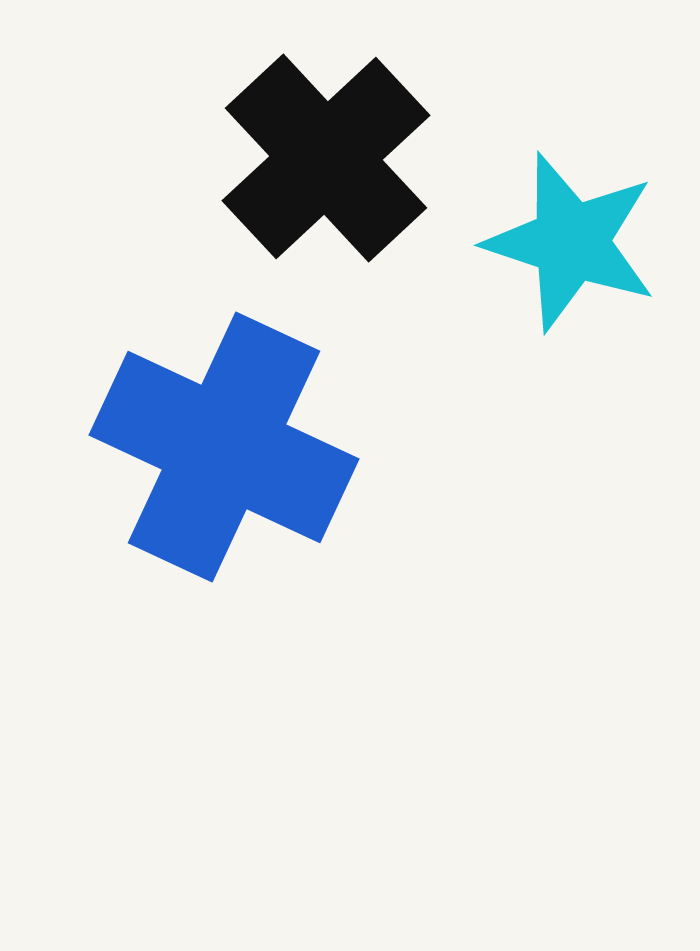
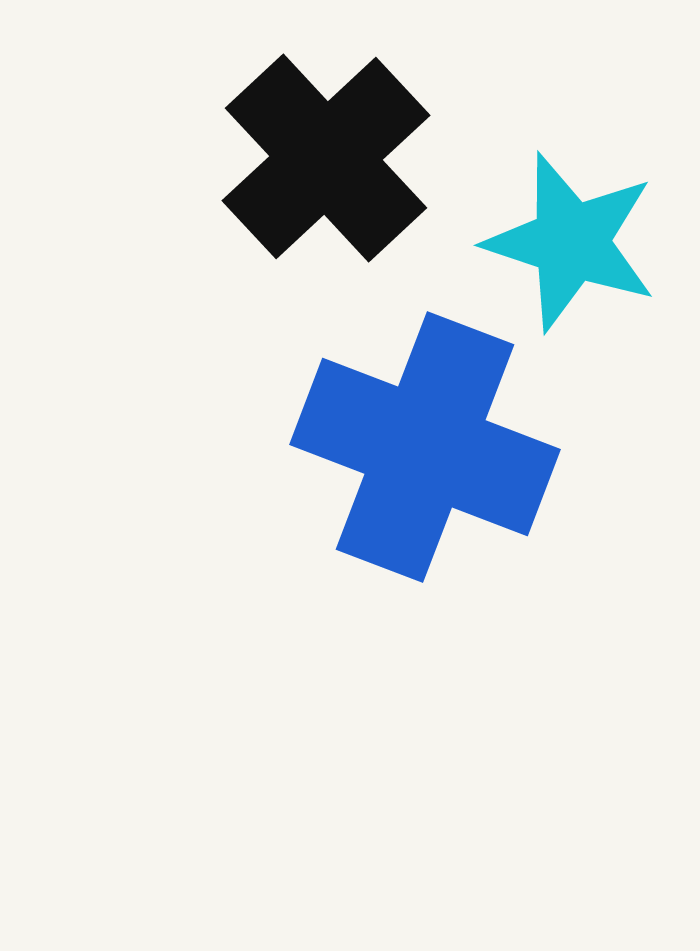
blue cross: moved 201 px right; rotated 4 degrees counterclockwise
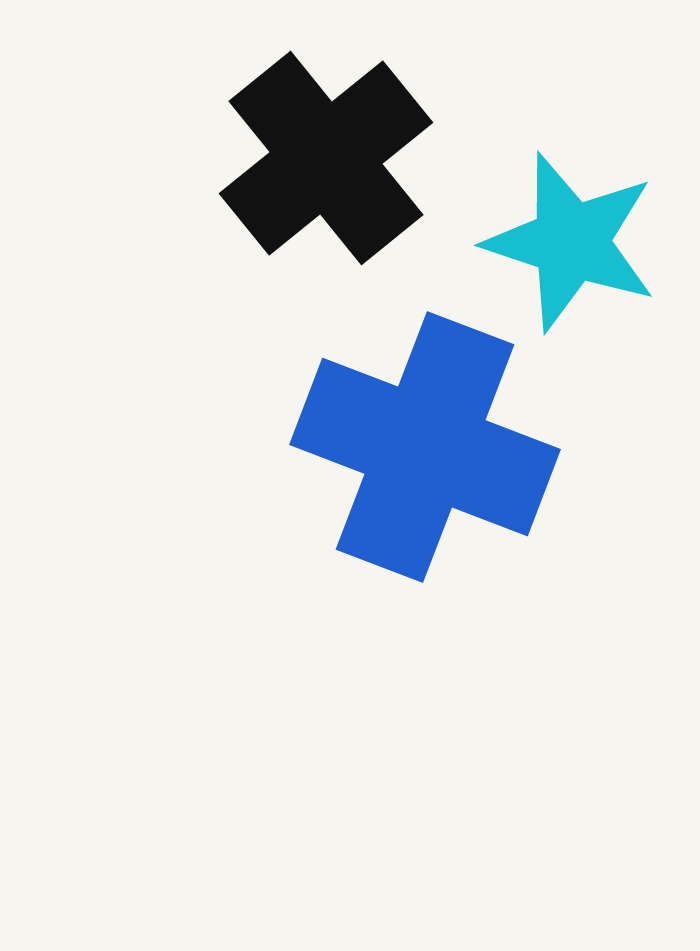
black cross: rotated 4 degrees clockwise
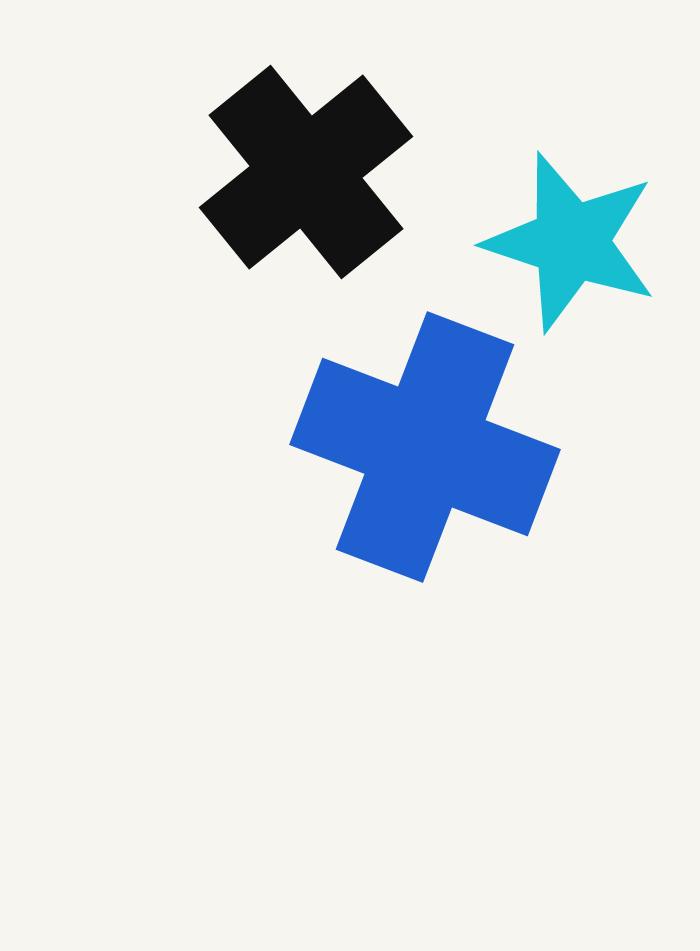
black cross: moved 20 px left, 14 px down
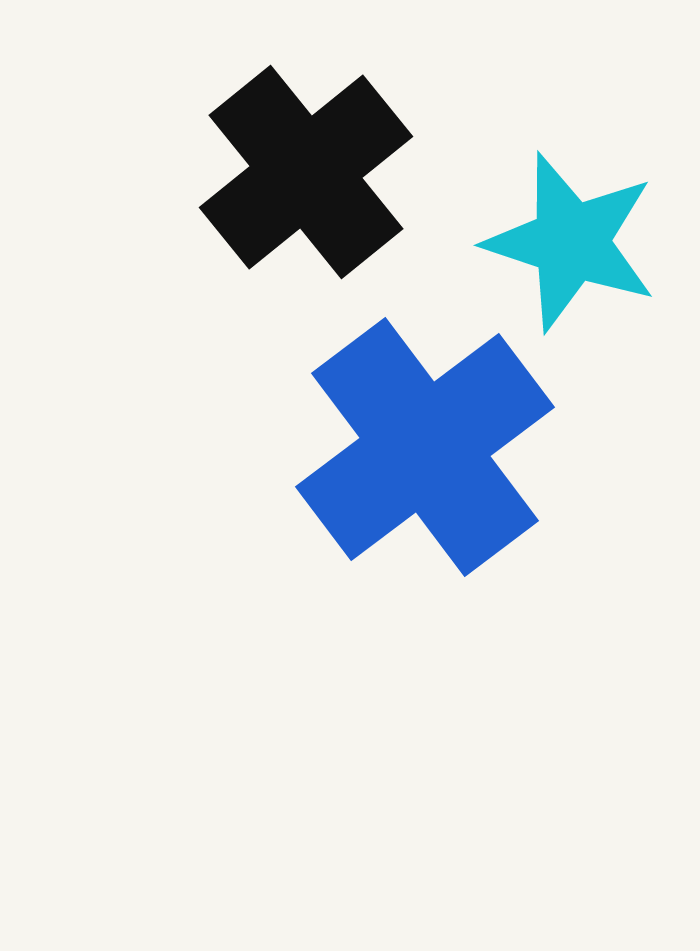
blue cross: rotated 32 degrees clockwise
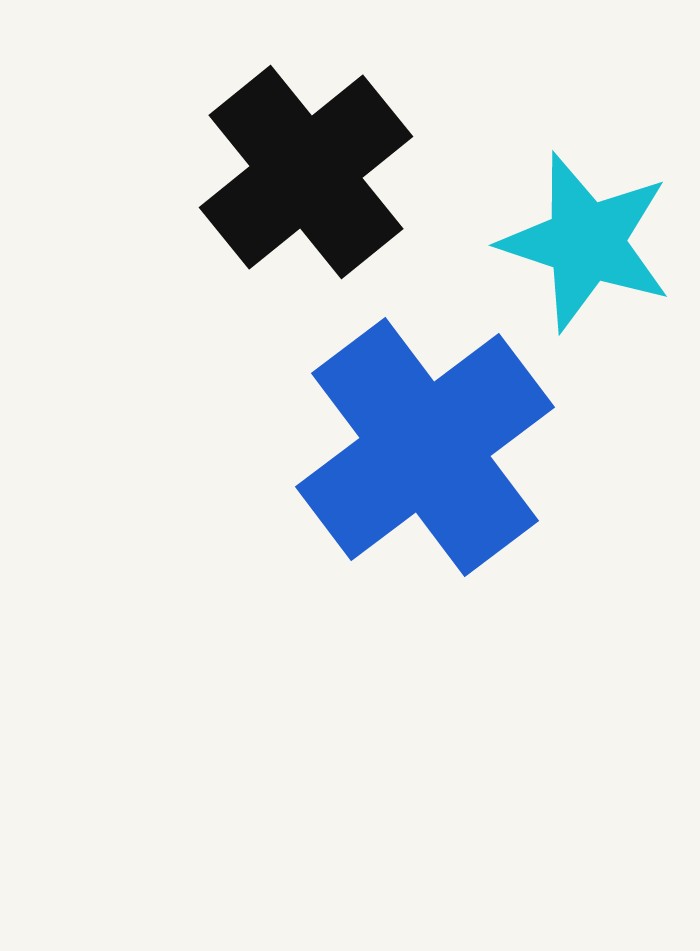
cyan star: moved 15 px right
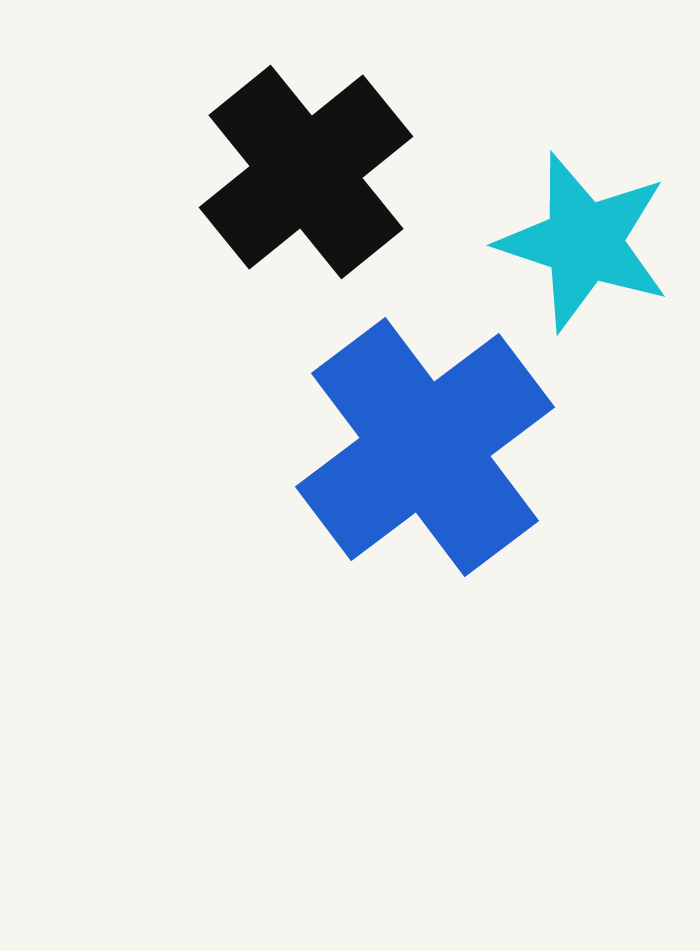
cyan star: moved 2 px left
